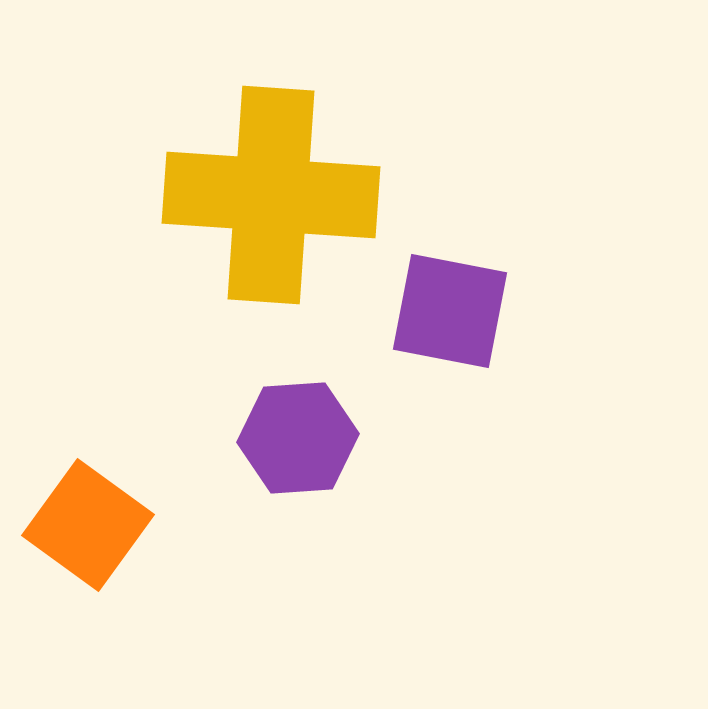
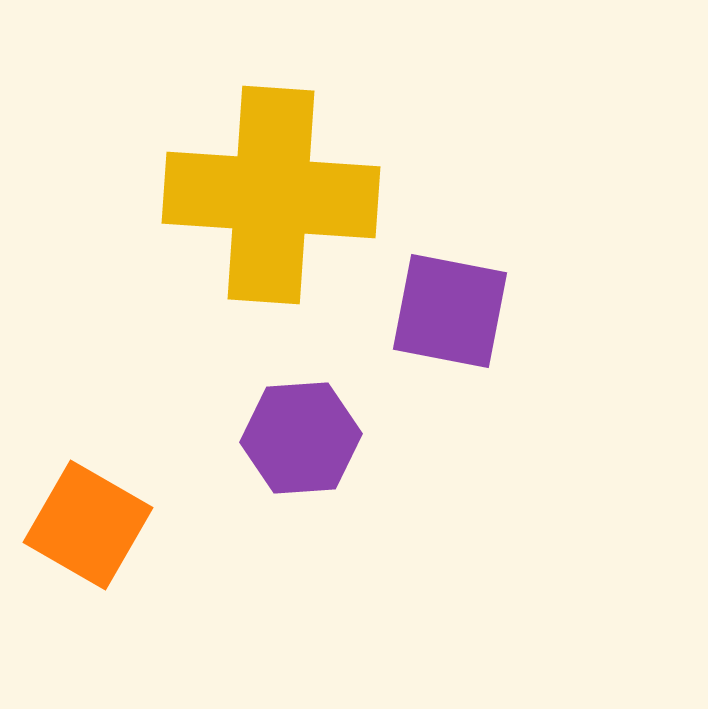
purple hexagon: moved 3 px right
orange square: rotated 6 degrees counterclockwise
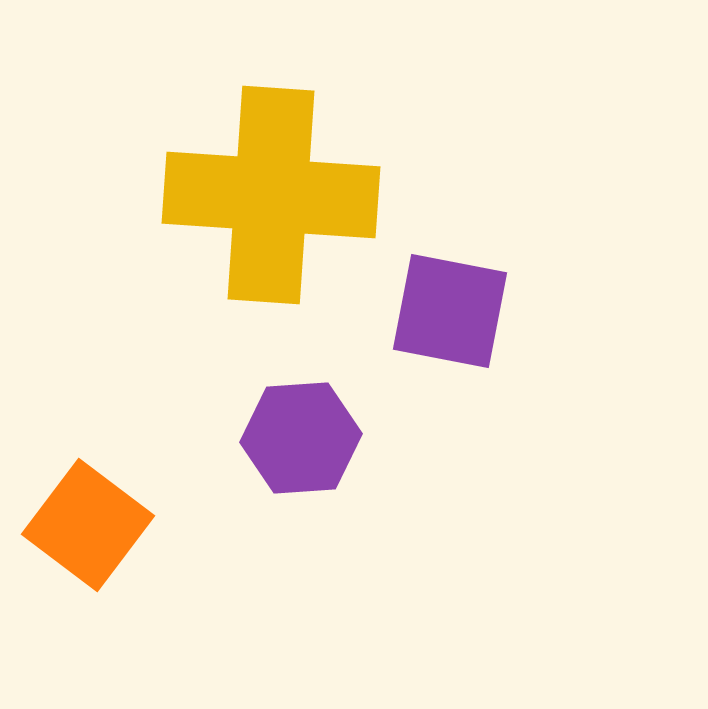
orange square: rotated 7 degrees clockwise
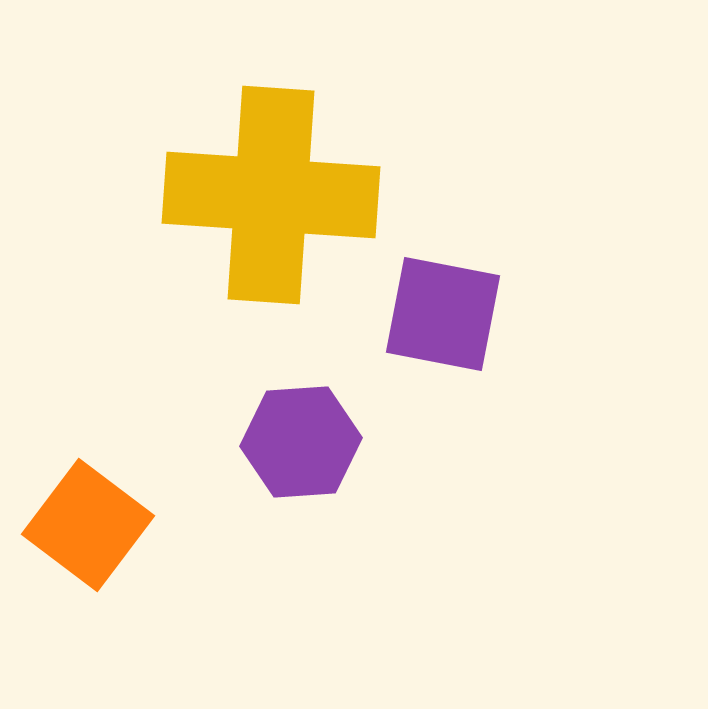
purple square: moved 7 px left, 3 px down
purple hexagon: moved 4 px down
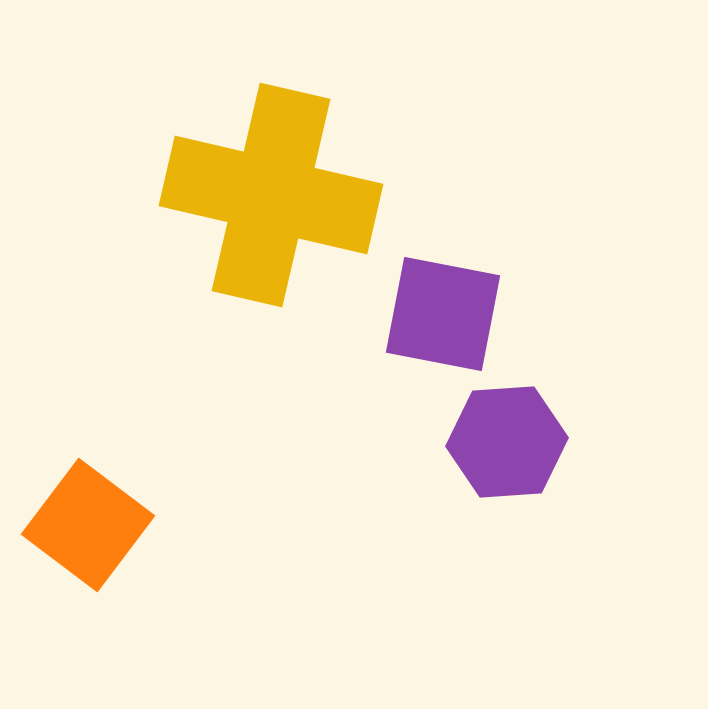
yellow cross: rotated 9 degrees clockwise
purple hexagon: moved 206 px right
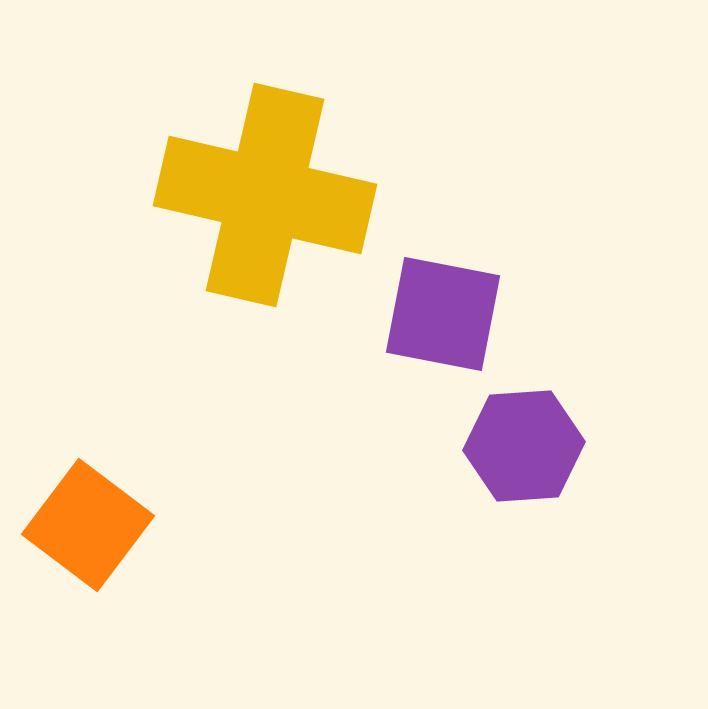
yellow cross: moved 6 px left
purple hexagon: moved 17 px right, 4 px down
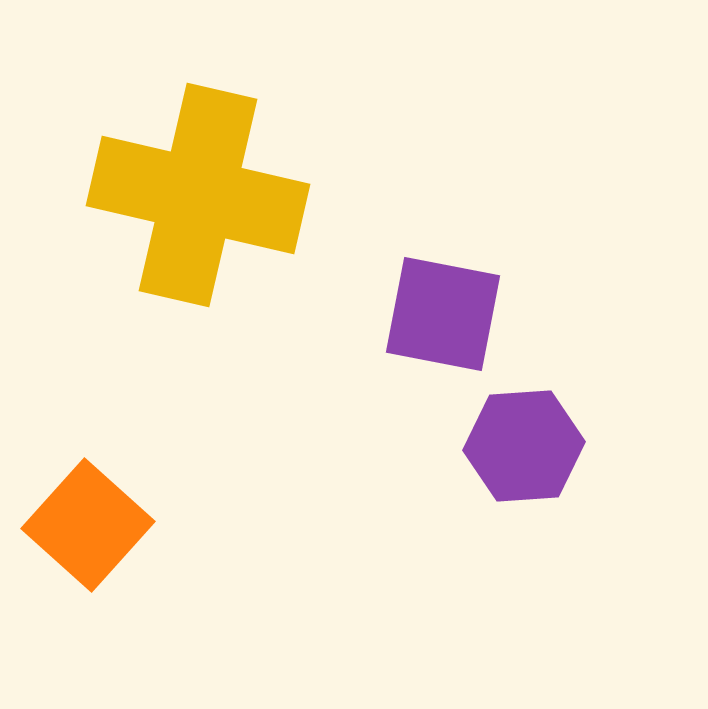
yellow cross: moved 67 px left
orange square: rotated 5 degrees clockwise
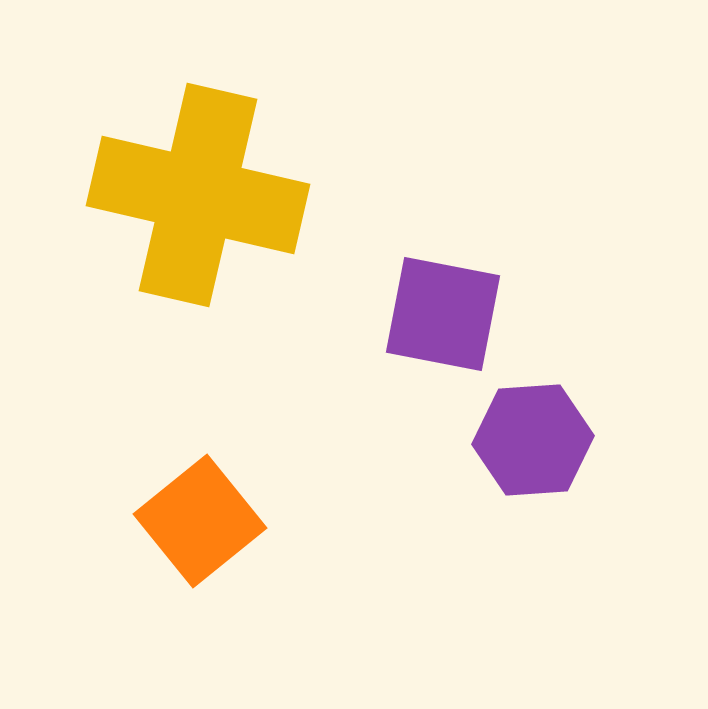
purple hexagon: moved 9 px right, 6 px up
orange square: moved 112 px right, 4 px up; rotated 9 degrees clockwise
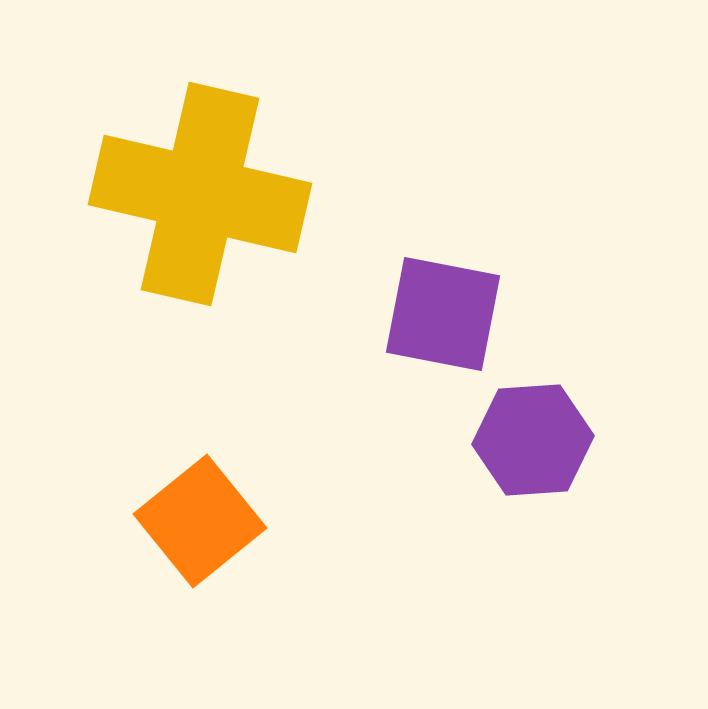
yellow cross: moved 2 px right, 1 px up
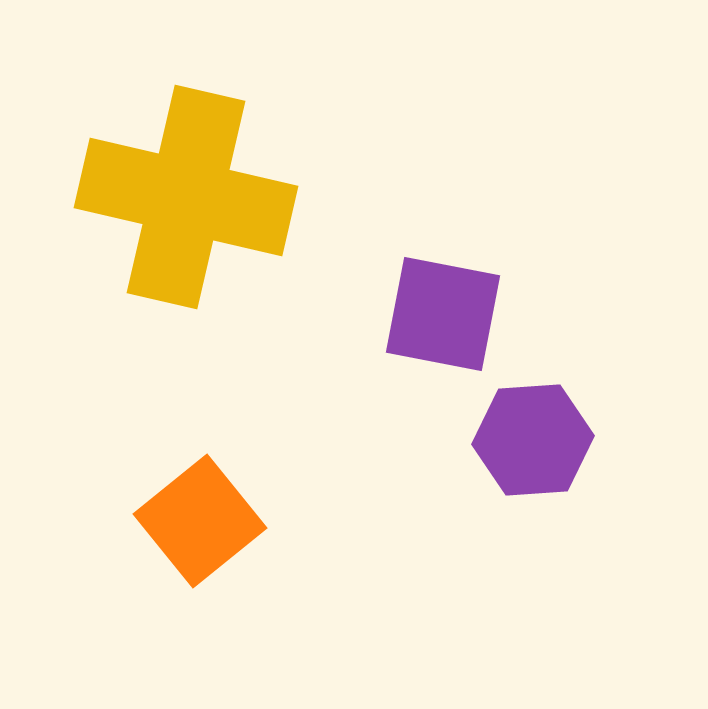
yellow cross: moved 14 px left, 3 px down
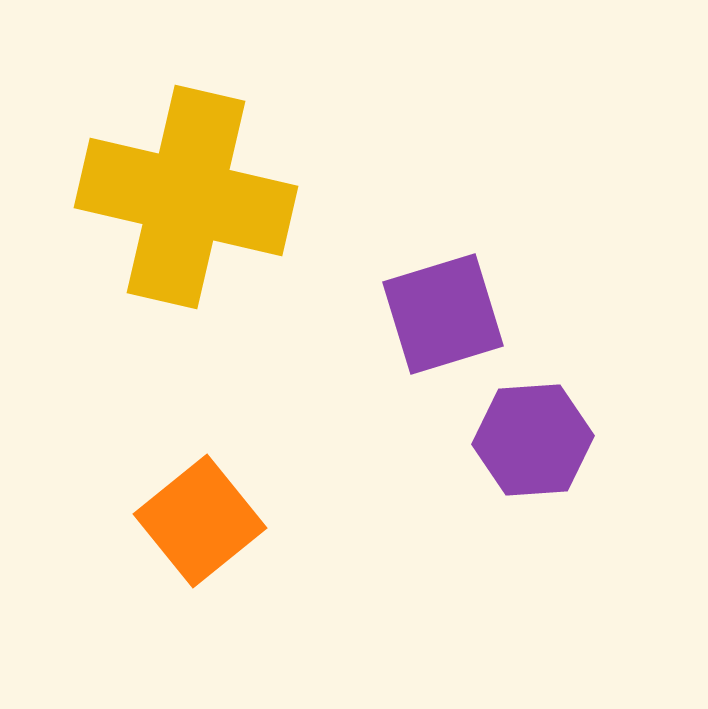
purple square: rotated 28 degrees counterclockwise
